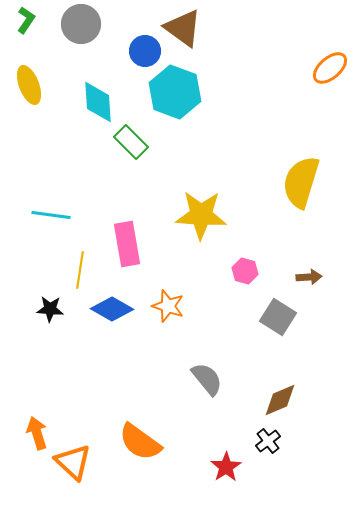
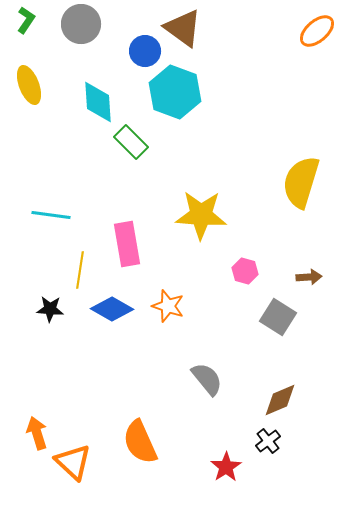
orange ellipse: moved 13 px left, 37 px up
orange semicircle: rotated 30 degrees clockwise
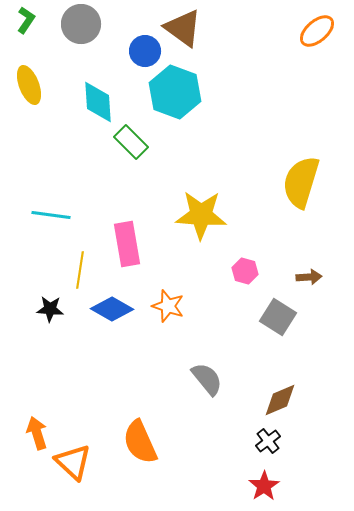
red star: moved 38 px right, 19 px down
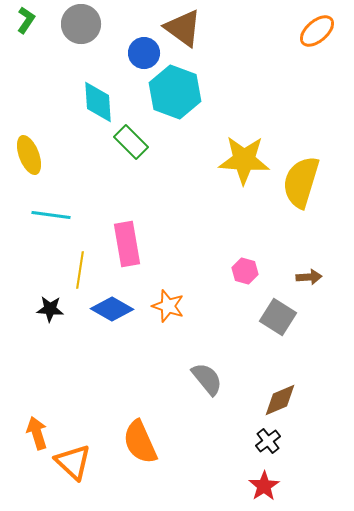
blue circle: moved 1 px left, 2 px down
yellow ellipse: moved 70 px down
yellow star: moved 43 px right, 55 px up
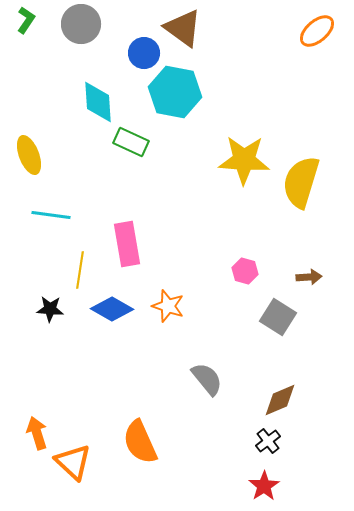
cyan hexagon: rotated 9 degrees counterclockwise
green rectangle: rotated 20 degrees counterclockwise
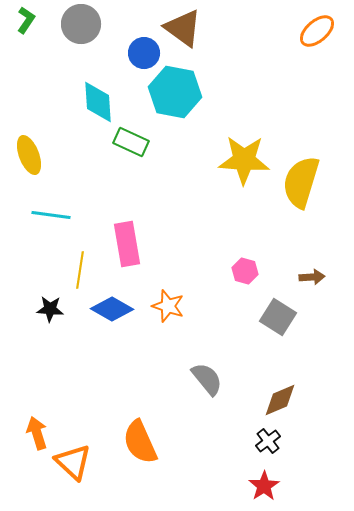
brown arrow: moved 3 px right
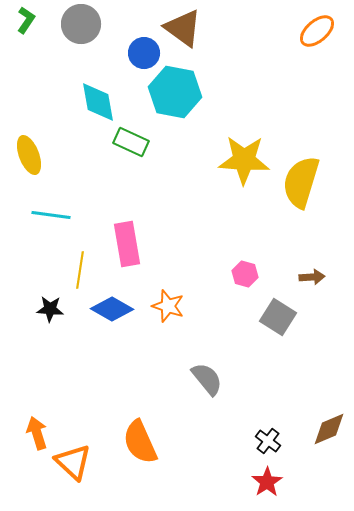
cyan diamond: rotated 6 degrees counterclockwise
pink hexagon: moved 3 px down
brown diamond: moved 49 px right, 29 px down
black cross: rotated 15 degrees counterclockwise
red star: moved 3 px right, 4 px up
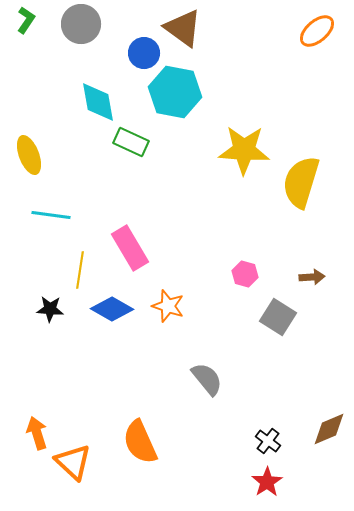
yellow star: moved 10 px up
pink rectangle: moved 3 px right, 4 px down; rotated 21 degrees counterclockwise
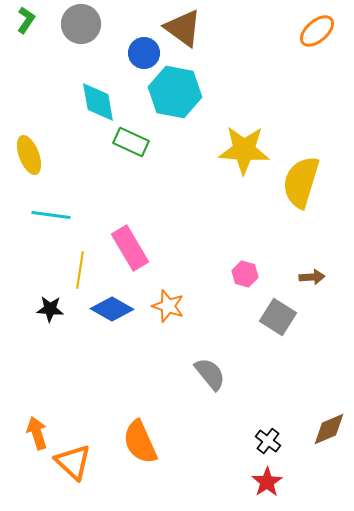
gray semicircle: moved 3 px right, 5 px up
